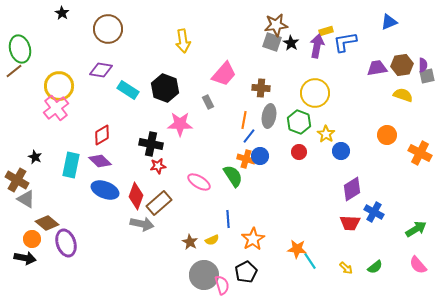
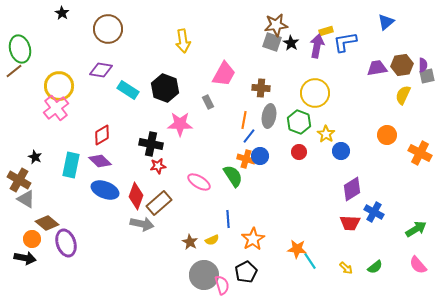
blue triangle at (389, 22): moved 3 px left; rotated 18 degrees counterclockwise
pink trapezoid at (224, 74): rotated 12 degrees counterclockwise
yellow semicircle at (403, 95): rotated 84 degrees counterclockwise
brown cross at (17, 180): moved 2 px right
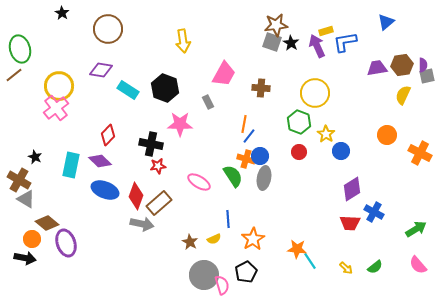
purple arrow at (317, 46): rotated 35 degrees counterclockwise
brown line at (14, 71): moved 4 px down
gray ellipse at (269, 116): moved 5 px left, 62 px down
orange line at (244, 120): moved 4 px down
red diamond at (102, 135): moved 6 px right; rotated 15 degrees counterclockwise
yellow semicircle at (212, 240): moved 2 px right, 1 px up
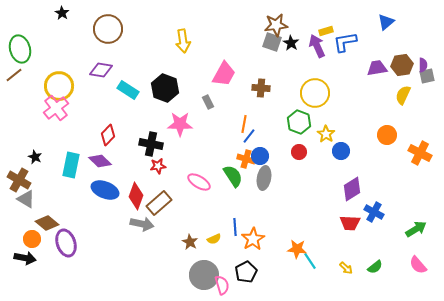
blue line at (228, 219): moved 7 px right, 8 px down
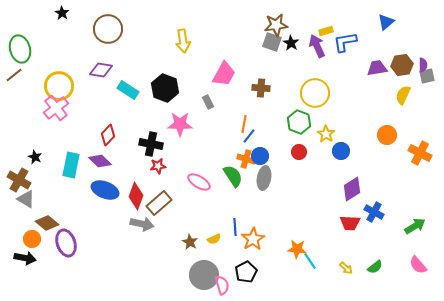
green arrow at (416, 229): moved 1 px left, 3 px up
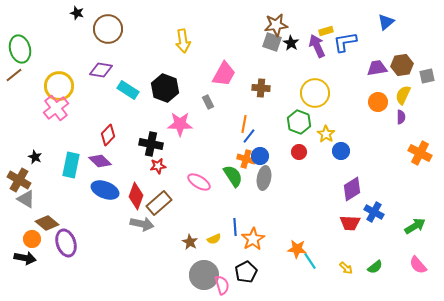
black star at (62, 13): moved 15 px right; rotated 16 degrees counterclockwise
purple semicircle at (423, 65): moved 22 px left, 52 px down
orange circle at (387, 135): moved 9 px left, 33 px up
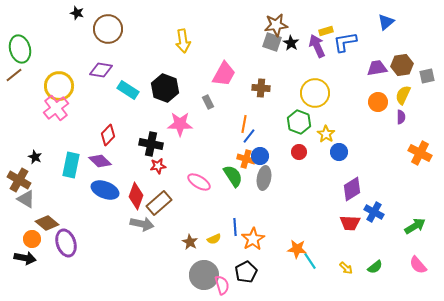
blue circle at (341, 151): moved 2 px left, 1 px down
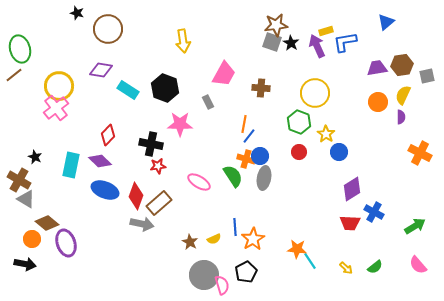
black arrow at (25, 258): moved 6 px down
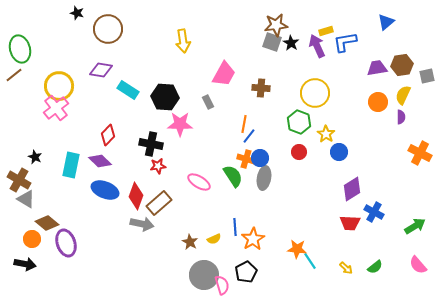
black hexagon at (165, 88): moved 9 px down; rotated 16 degrees counterclockwise
blue circle at (260, 156): moved 2 px down
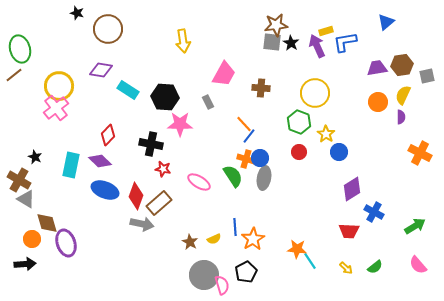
gray square at (272, 42): rotated 12 degrees counterclockwise
orange line at (244, 124): rotated 54 degrees counterclockwise
red star at (158, 166): moved 5 px right, 3 px down; rotated 21 degrees clockwise
brown diamond at (47, 223): rotated 35 degrees clockwise
red trapezoid at (350, 223): moved 1 px left, 8 px down
black arrow at (25, 264): rotated 15 degrees counterclockwise
